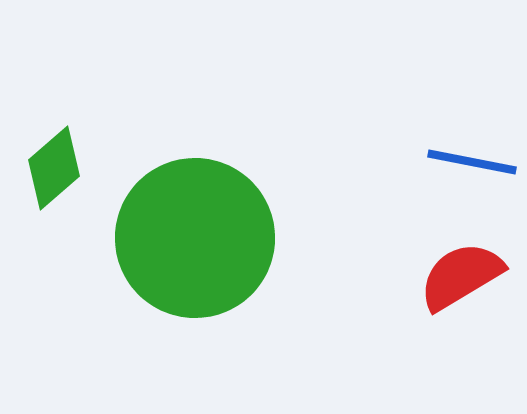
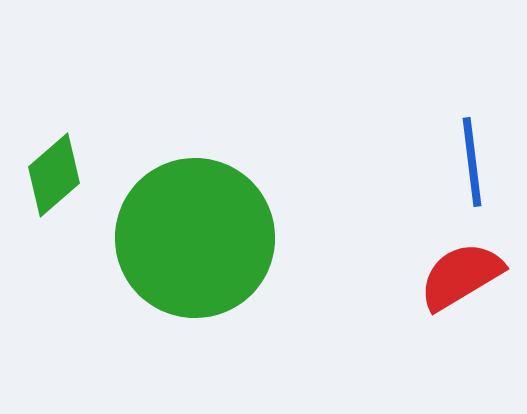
blue line: rotated 72 degrees clockwise
green diamond: moved 7 px down
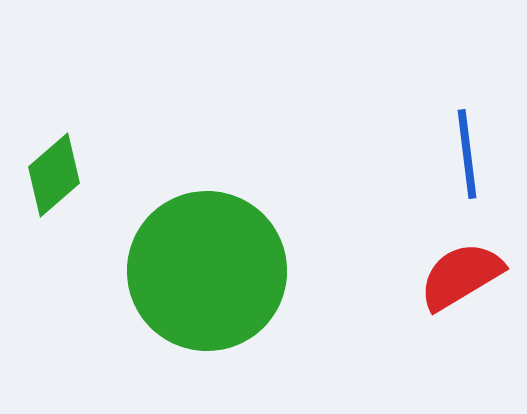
blue line: moved 5 px left, 8 px up
green circle: moved 12 px right, 33 px down
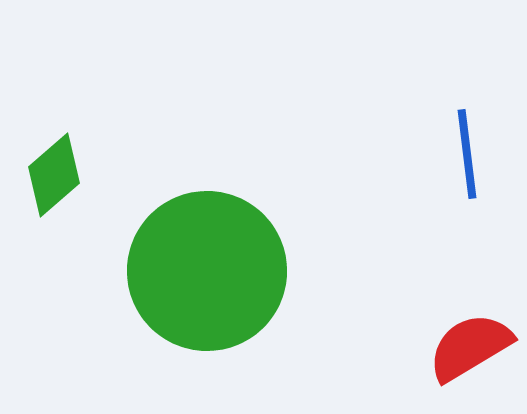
red semicircle: moved 9 px right, 71 px down
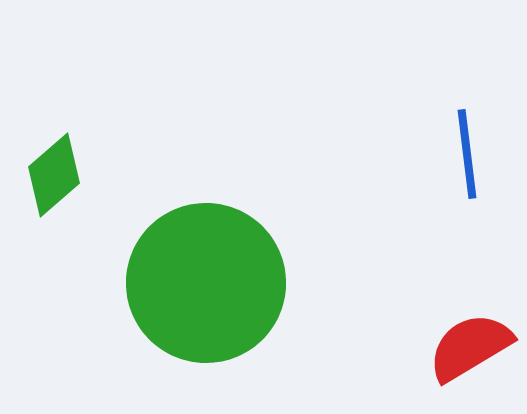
green circle: moved 1 px left, 12 px down
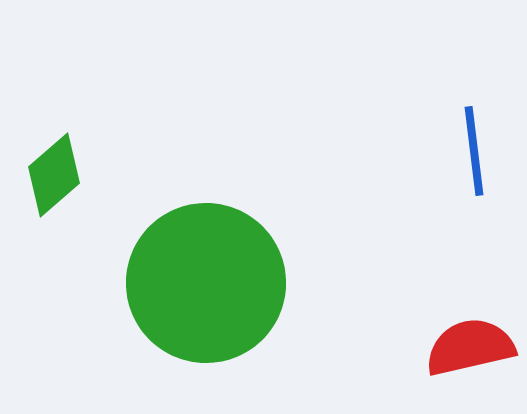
blue line: moved 7 px right, 3 px up
red semicircle: rotated 18 degrees clockwise
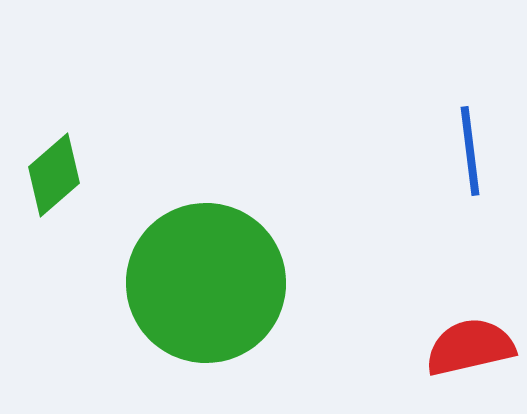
blue line: moved 4 px left
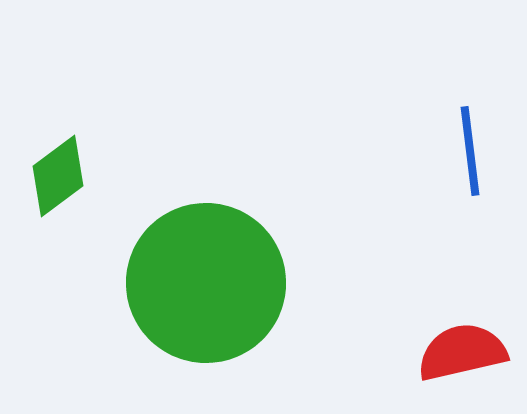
green diamond: moved 4 px right, 1 px down; rotated 4 degrees clockwise
red semicircle: moved 8 px left, 5 px down
